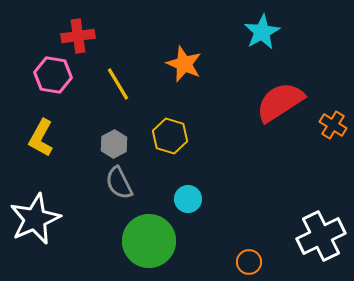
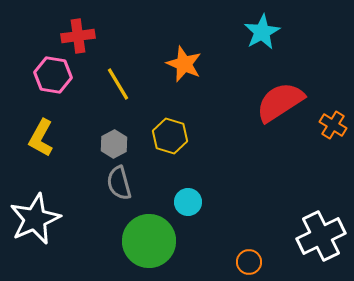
gray semicircle: rotated 12 degrees clockwise
cyan circle: moved 3 px down
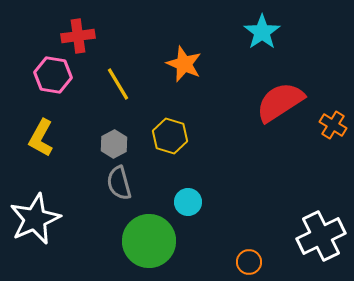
cyan star: rotated 6 degrees counterclockwise
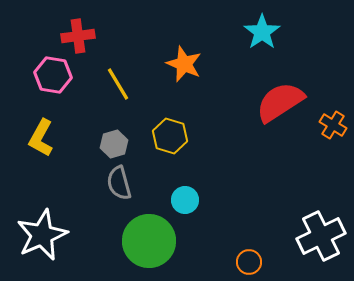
gray hexagon: rotated 12 degrees clockwise
cyan circle: moved 3 px left, 2 px up
white star: moved 7 px right, 16 px down
